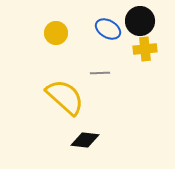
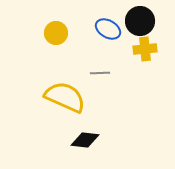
yellow semicircle: rotated 18 degrees counterclockwise
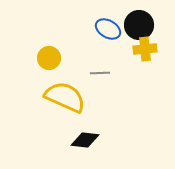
black circle: moved 1 px left, 4 px down
yellow circle: moved 7 px left, 25 px down
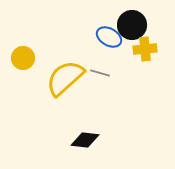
black circle: moved 7 px left
blue ellipse: moved 1 px right, 8 px down
yellow circle: moved 26 px left
gray line: rotated 18 degrees clockwise
yellow semicircle: moved 19 px up; rotated 66 degrees counterclockwise
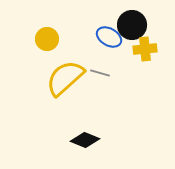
yellow circle: moved 24 px right, 19 px up
black diamond: rotated 16 degrees clockwise
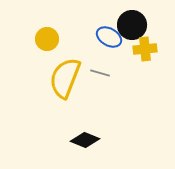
yellow semicircle: rotated 27 degrees counterclockwise
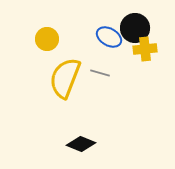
black circle: moved 3 px right, 3 px down
black diamond: moved 4 px left, 4 px down
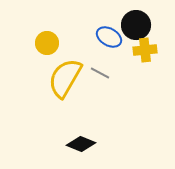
black circle: moved 1 px right, 3 px up
yellow circle: moved 4 px down
yellow cross: moved 1 px down
gray line: rotated 12 degrees clockwise
yellow semicircle: rotated 9 degrees clockwise
